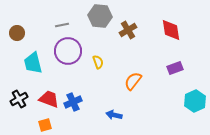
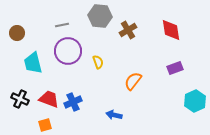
black cross: moved 1 px right; rotated 36 degrees counterclockwise
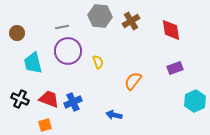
gray line: moved 2 px down
brown cross: moved 3 px right, 9 px up
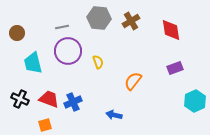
gray hexagon: moved 1 px left, 2 px down
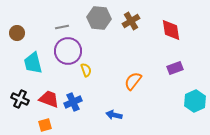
yellow semicircle: moved 12 px left, 8 px down
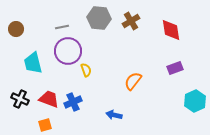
brown circle: moved 1 px left, 4 px up
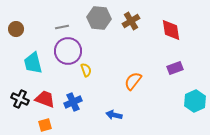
red trapezoid: moved 4 px left
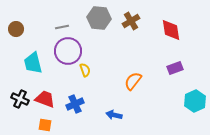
yellow semicircle: moved 1 px left
blue cross: moved 2 px right, 2 px down
orange square: rotated 24 degrees clockwise
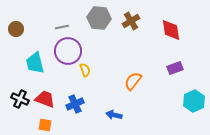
cyan trapezoid: moved 2 px right
cyan hexagon: moved 1 px left
